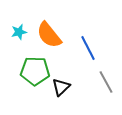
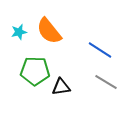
orange semicircle: moved 4 px up
blue line: moved 12 px right, 2 px down; rotated 30 degrees counterclockwise
gray line: rotated 30 degrees counterclockwise
black triangle: rotated 36 degrees clockwise
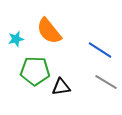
cyan star: moved 3 px left, 7 px down
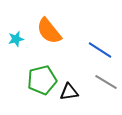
green pentagon: moved 7 px right, 9 px down; rotated 16 degrees counterclockwise
black triangle: moved 8 px right, 5 px down
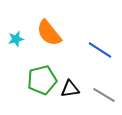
orange semicircle: moved 2 px down
gray line: moved 2 px left, 13 px down
black triangle: moved 1 px right, 3 px up
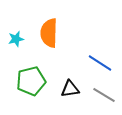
orange semicircle: rotated 40 degrees clockwise
blue line: moved 13 px down
green pentagon: moved 11 px left, 1 px down
